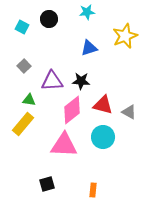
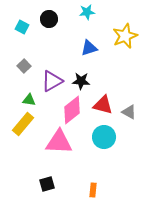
purple triangle: rotated 25 degrees counterclockwise
cyan circle: moved 1 px right
pink triangle: moved 5 px left, 3 px up
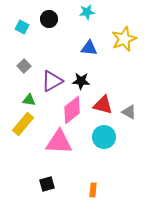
yellow star: moved 1 px left, 3 px down
blue triangle: rotated 24 degrees clockwise
